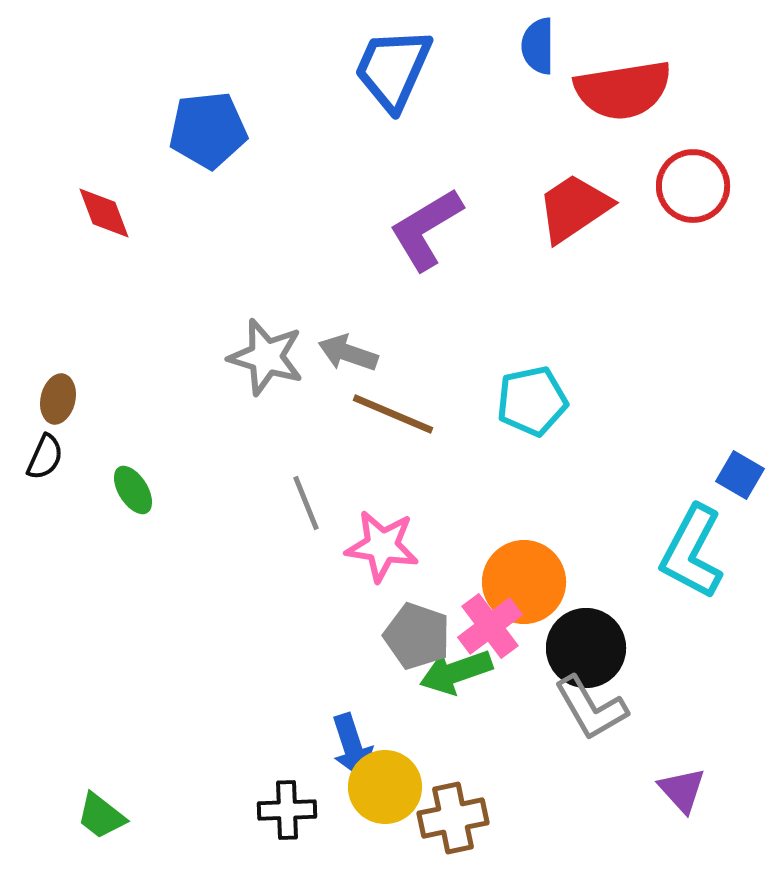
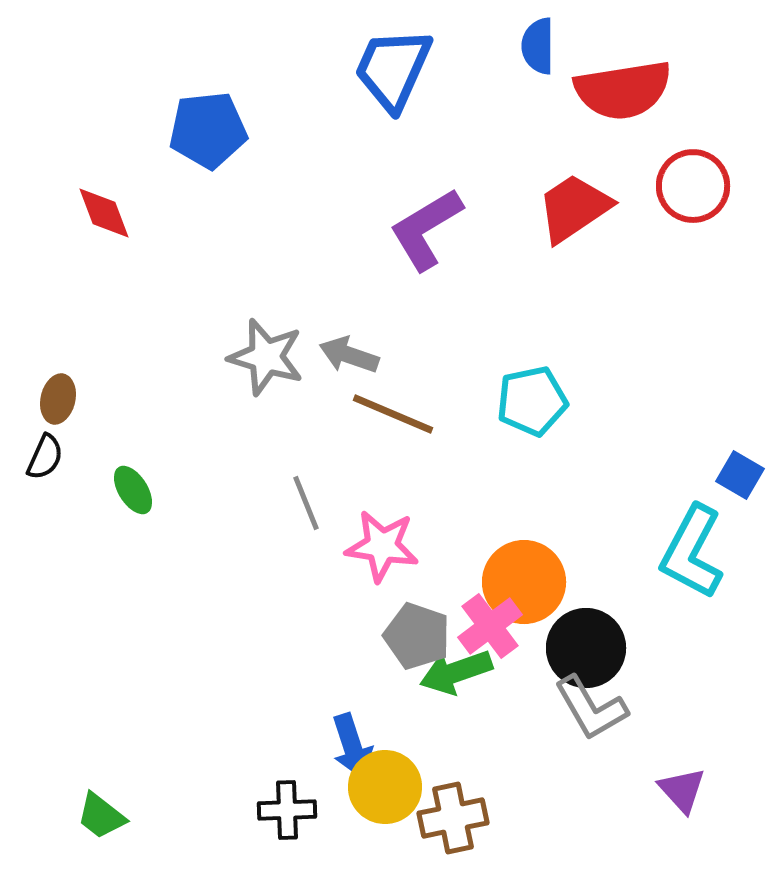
gray arrow: moved 1 px right, 2 px down
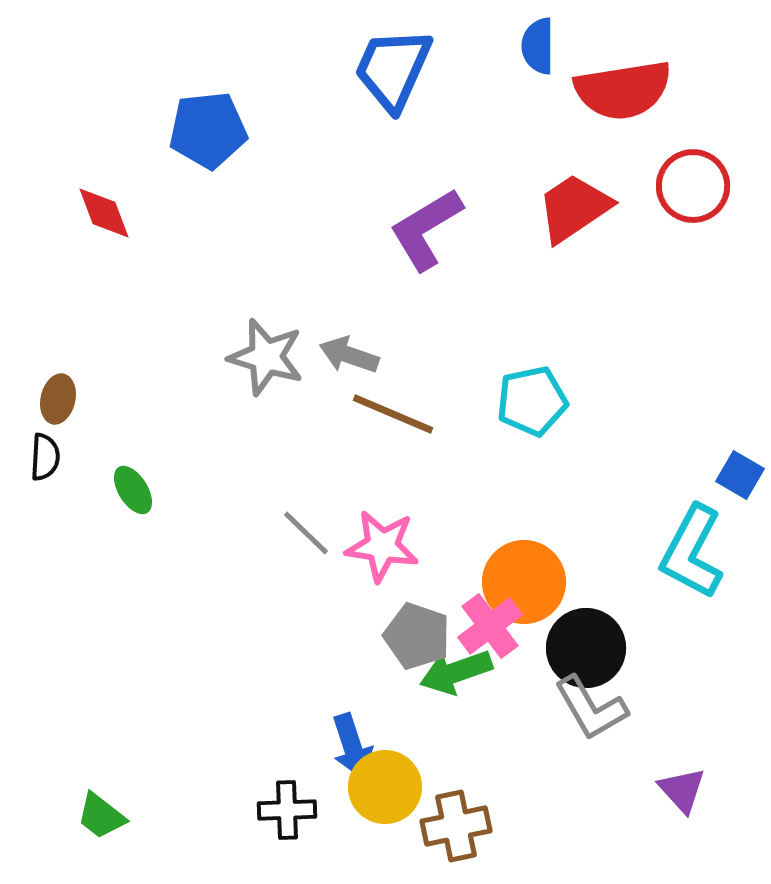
black semicircle: rotated 21 degrees counterclockwise
gray line: moved 30 px down; rotated 24 degrees counterclockwise
brown cross: moved 3 px right, 8 px down
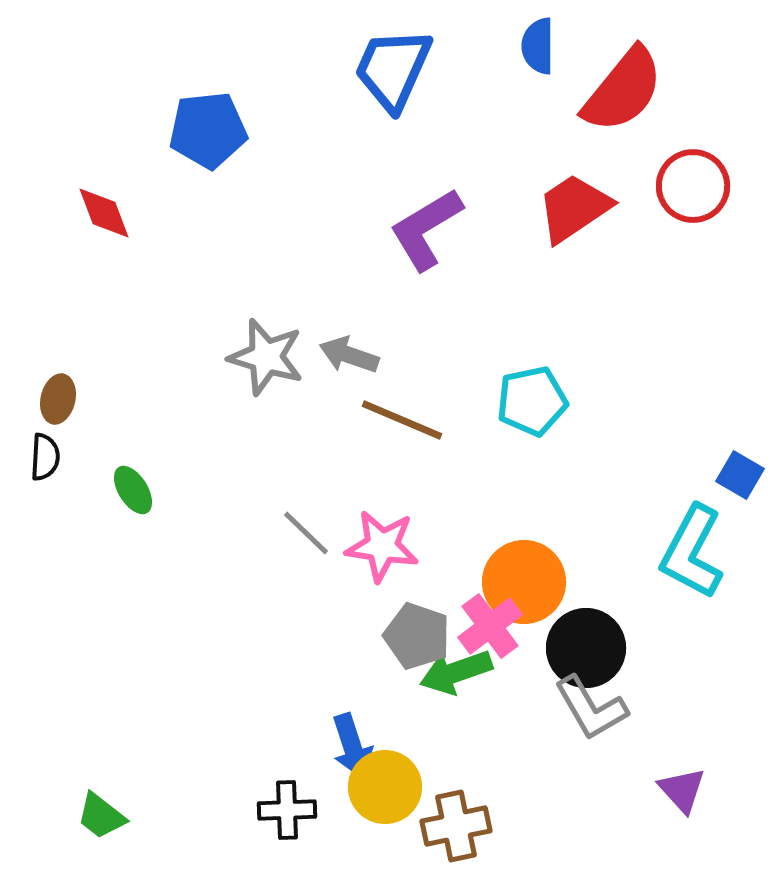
red semicircle: rotated 42 degrees counterclockwise
brown line: moved 9 px right, 6 px down
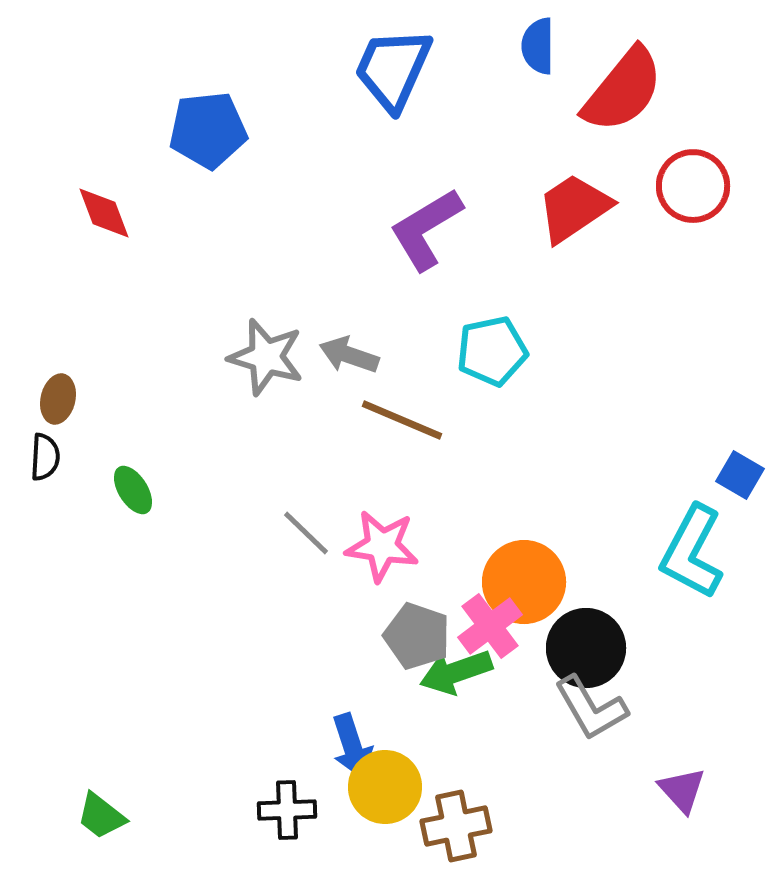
cyan pentagon: moved 40 px left, 50 px up
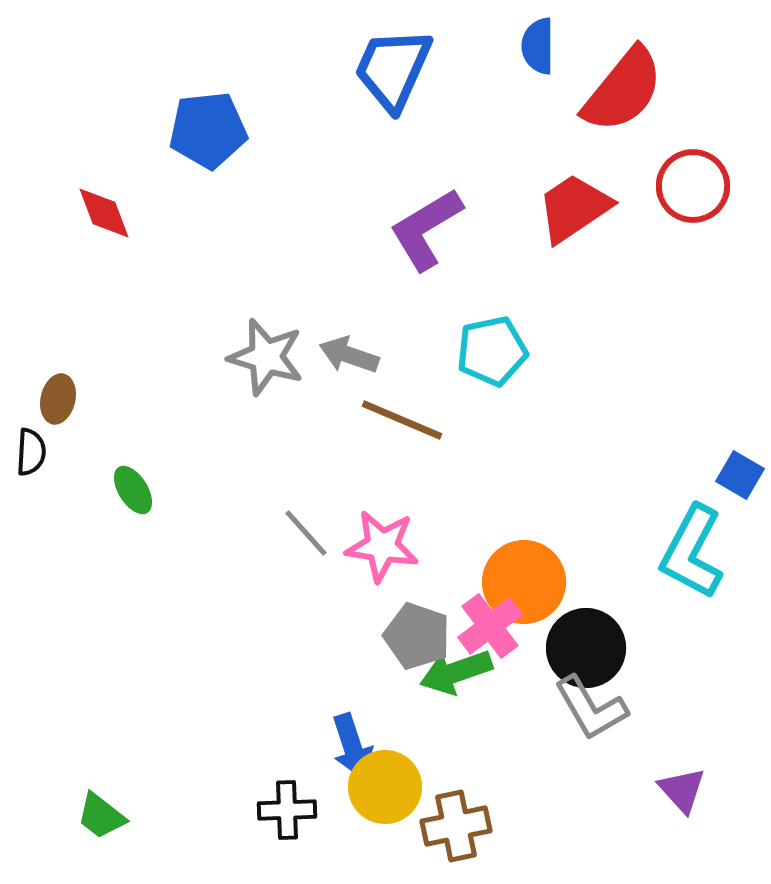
black semicircle: moved 14 px left, 5 px up
gray line: rotated 4 degrees clockwise
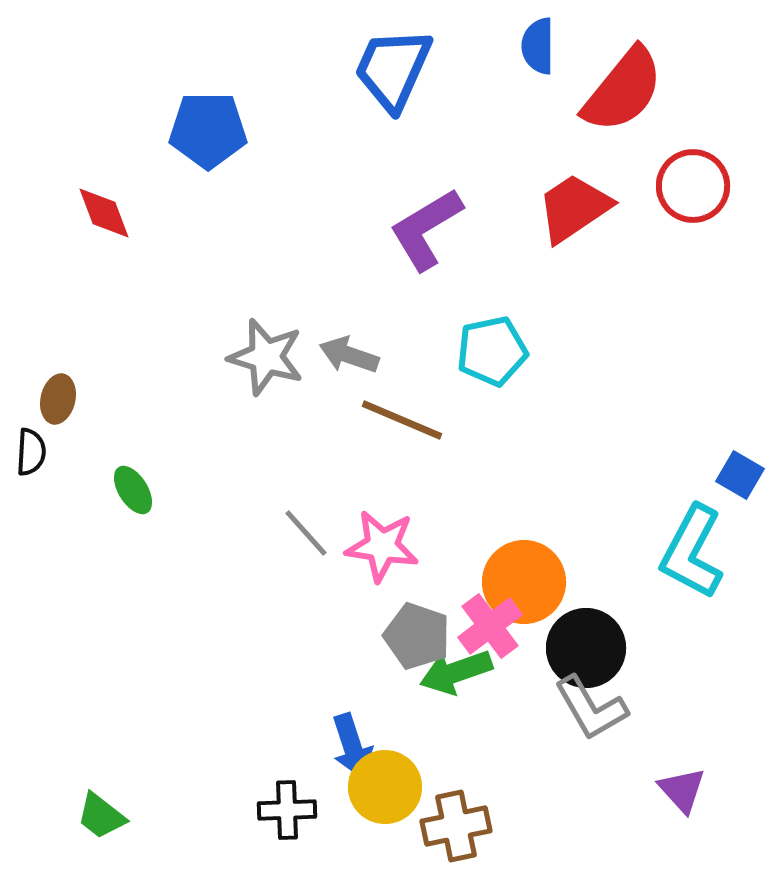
blue pentagon: rotated 6 degrees clockwise
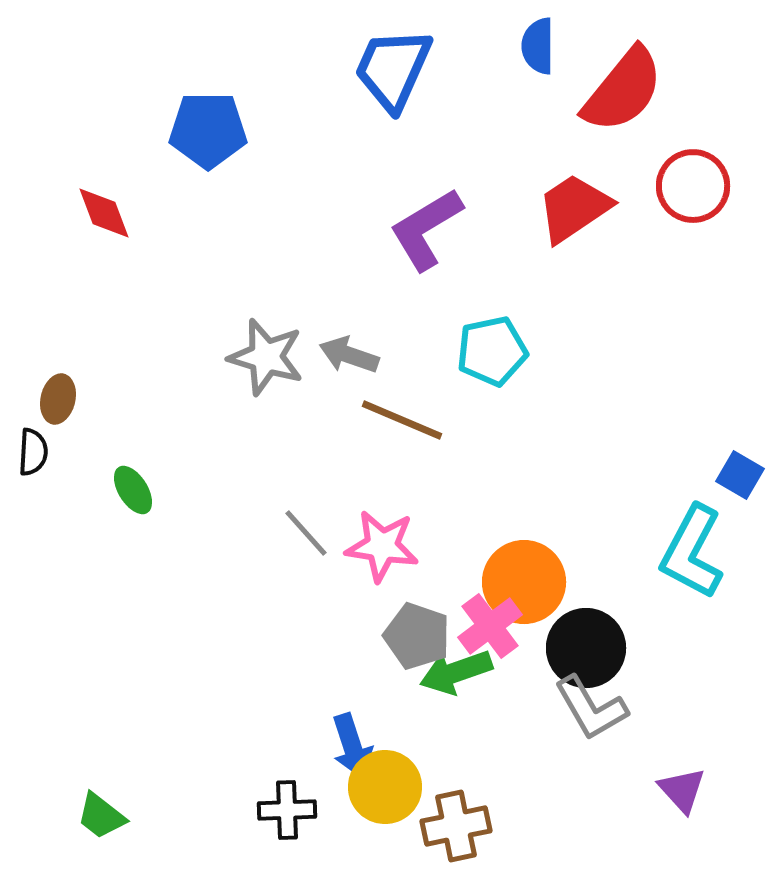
black semicircle: moved 2 px right
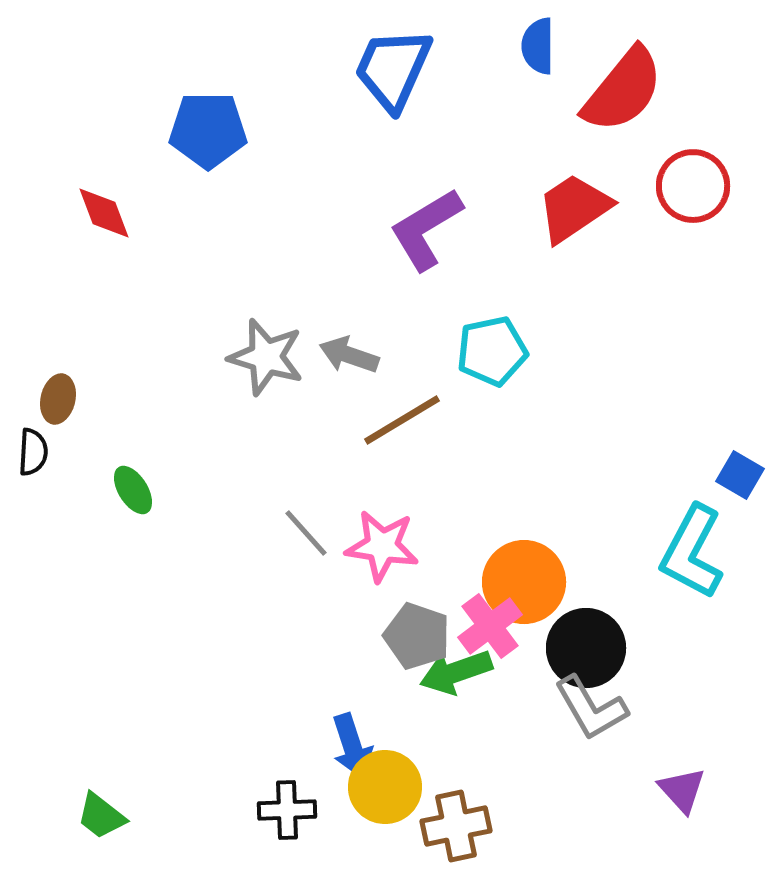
brown line: rotated 54 degrees counterclockwise
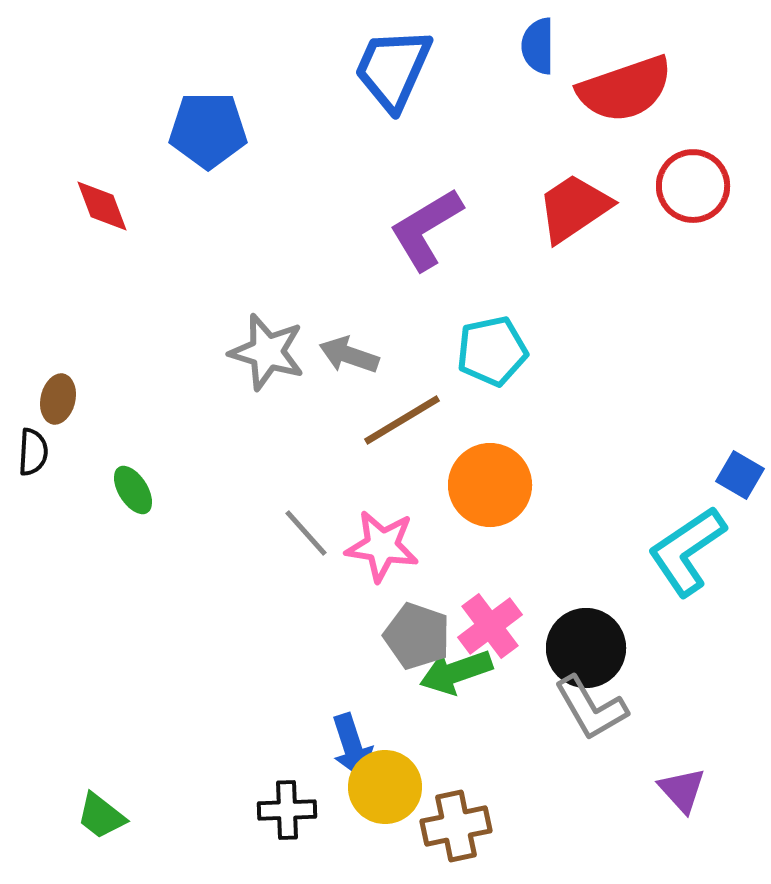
red semicircle: moved 2 px right, 1 px up; rotated 32 degrees clockwise
red diamond: moved 2 px left, 7 px up
gray star: moved 1 px right, 5 px up
cyan L-shape: moved 5 px left, 1 px up; rotated 28 degrees clockwise
orange circle: moved 34 px left, 97 px up
